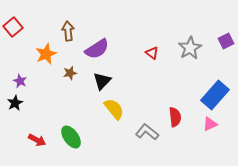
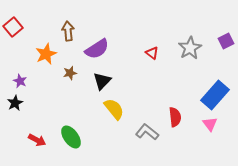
pink triangle: rotated 42 degrees counterclockwise
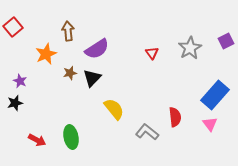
red triangle: rotated 16 degrees clockwise
black triangle: moved 10 px left, 3 px up
black star: rotated 14 degrees clockwise
green ellipse: rotated 25 degrees clockwise
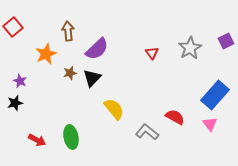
purple semicircle: rotated 10 degrees counterclockwise
red semicircle: rotated 54 degrees counterclockwise
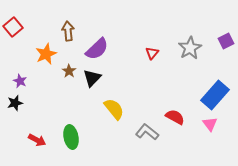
red triangle: rotated 16 degrees clockwise
brown star: moved 1 px left, 2 px up; rotated 24 degrees counterclockwise
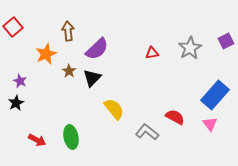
red triangle: rotated 40 degrees clockwise
black star: moved 1 px right; rotated 14 degrees counterclockwise
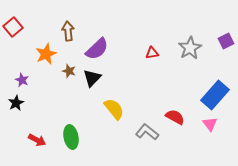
brown star: rotated 16 degrees counterclockwise
purple star: moved 2 px right, 1 px up
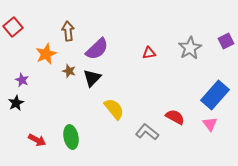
red triangle: moved 3 px left
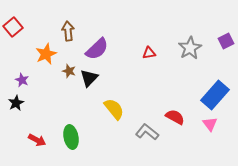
black triangle: moved 3 px left
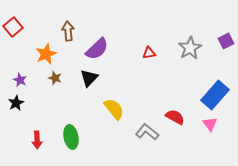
brown star: moved 14 px left, 7 px down
purple star: moved 2 px left
red arrow: rotated 60 degrees clockwise
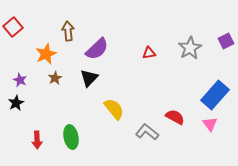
brown star: rotated 24 degrees clockwise
